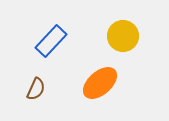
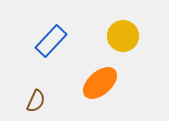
brown semicircle: moved 12 px down
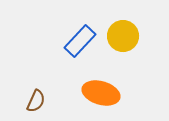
blue rectangle: moved 29 px right
orange ellipse: moved 1 px right, 10 px down; rotated 57 degrees clockwise
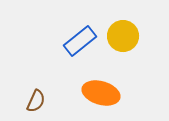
blue rectangle: rotated 8 degrees clockwise
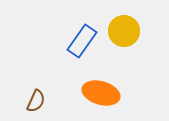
yellow circle: moved 1 px right, 5 px up
blue rectangle: moved 2 px right; rotated 16 degrees counterclockwise
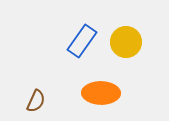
yellow circle: moved 2 px right, 11 px down
orange ellipse: rotated 15 degrees counterclockwise
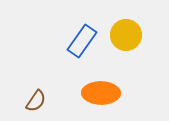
yellow circle: moved 7 px up
brown semicircle: rotated 10 degrees clockwise
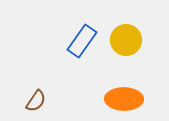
yellow circle: moved 5 px down
orange ellipse: moved 23 px right, 6 px down
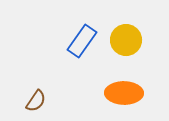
orange ellipse: moved 6 px up
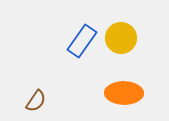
yellow circle: moved 5 px left, 2 px up
